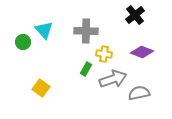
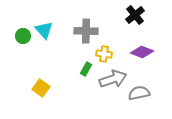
green circle: moved 6 px up
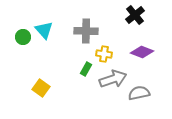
green circle: moved 1 px down
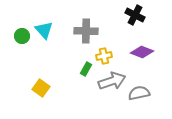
black cross: rotated 24 degrees counterclockwise
green circle: moved 1 px left, 1 px up
yellow cross: moved 2 px down; rotated 21 degrees counterclockwise
gray arrow: moved 1 px left, 2 px down
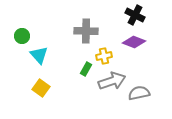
cyan triangle: moved 5 px left, 25 px down
purple diamond: moved 8 px left, 10 px up
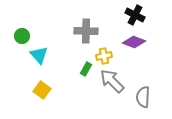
gray arrow: rotated 116 degrees counterclockwise
yellow square: moved 1 px right, 2 px down
gray semicircle: moved 4 px right, 4 px down; rotated 75 degrees counterclockwise
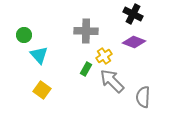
black cross: moved 2 px left, 1 px up
green circle: moved 2 px right, 1 px up
yellow cross: rotated 21 degrees counterclockwise
